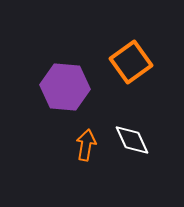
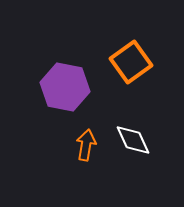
purple hexagon: rotated 6 degrees clockwise
white diamond: moved 1 px right
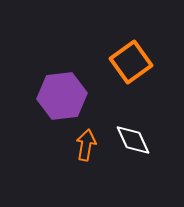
purple hexagon: moved 3 px left, 9 px down; rotated 18 degrees counterclockwise
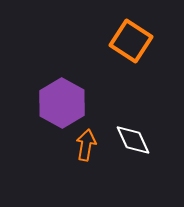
orange square: moved 21 px up; rotated 21 degrees counterclockwise
purple hexagon: moved 7 px down; rotated 24 degrees counterclockwise
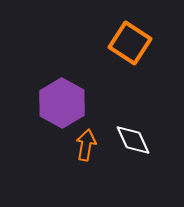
orange square: moved 1 px left, 2 px down
